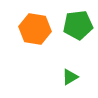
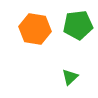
green triangle: rotated 12 degrees counterclockwise
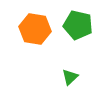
green pentagon: rotated 20 degrees clockwise
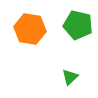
orange hexagon: moved 5 px left
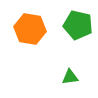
green triangle: rotated 36 degrees clockwise
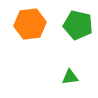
orange hexagon: moved 5 px up; rotated 16 degrees counterclockwise
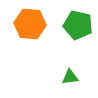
orange hexagon: rotated 12 degrees clockwise
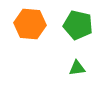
green triangle: moved 7 px right, 9 px up
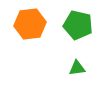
orange hexagon: rotated 12 degrees counterclockwise
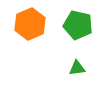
orange hexagon: rotated 16 degrees counterclockwise
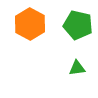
orange hexagon: rotated 8 degrees counterclockwise
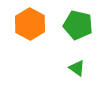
green triangle: rotated 42 degrees clockwise
